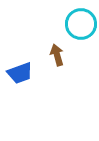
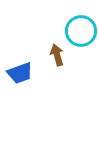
cyan circle: moved 7 px down
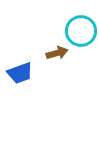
brown arrow: moved 2 px up; rotated 90 degrees clockwise
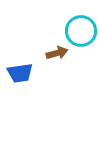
blue trapezoid: rotated 12 degrees clockwise
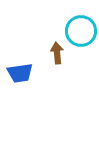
brown arrow: rotated 80 degrees counterclockwise
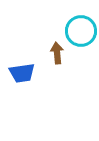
blue trapezoid: moved 2 px right
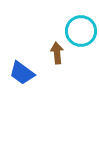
blue trapezoid: rotated 44 degrees clockwise
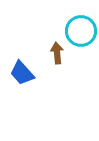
blue trapezoid: rotated 12 degrees clockwise
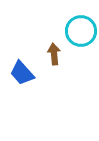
brown arrow: moved 3 px left, 1 px down
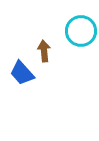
brown arrow: moved 10 px left, 3 px up
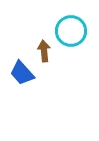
cyan circle: moved 10 px left
